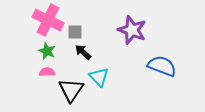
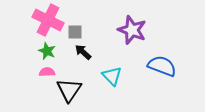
cyan triangle: moved 13 px right, 1 px up
black triangle: moved 2 px left
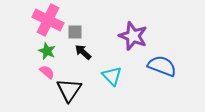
purple star: moved 1 px right, 6 px down
pink semicircle: rotated 42 degrees clockwise
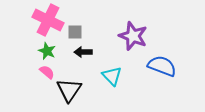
black arrow: rotated 42 degrees counterclockwise
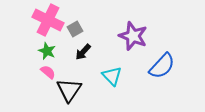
gray square: moved 3 px up; rotated 28 degrees counterclockwise
black arrow: rotated 48 degrees counterclockwise
blue semicircle: rotated 112 degrees clockwise
pink semicircle: moved 1 px right
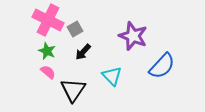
black triangle: moved 4 px right
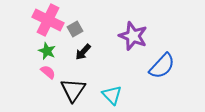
cyan triangle: moved 19 px down
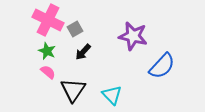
purple star: rotated 8 degrees counterclockwise
